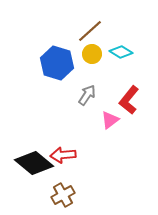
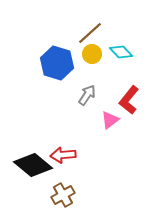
brown line: moved 2 px down
cyan diamond: rotated 15 degrees clockwise
black diamond: moved 1 px left, 2 px down
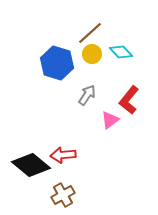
black diamond: moved 2 px left
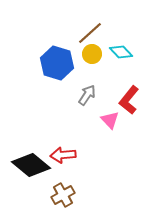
pink triangle: rotated 36 degrees counterclockwise
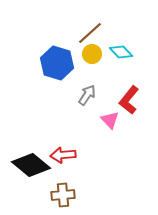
brown cross: rotated 25 degrees clockwise
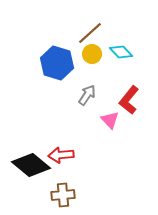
red arrow: moved 2 px left
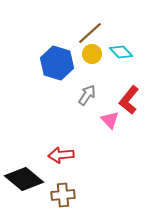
black diamond: moved 7 px left, 14 px down
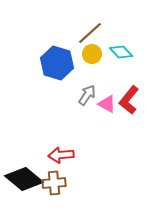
pink triangle: moved 3 px left, 16 px up; rotated 18 degrees counterclockwise
brown cross: moved 9 px left, 12 px up
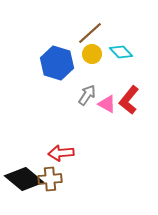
red arrow: moved 2 px up
brown cross: moved 4 px left, 4 px up
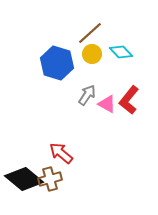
red arrow: rotated 45 degrees clockwise
brown cross: rotated 10 degrees counterclockwise
